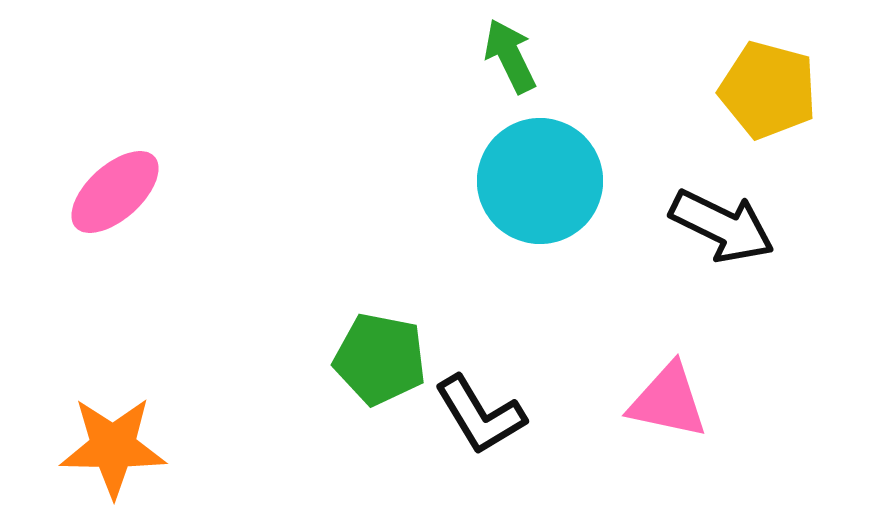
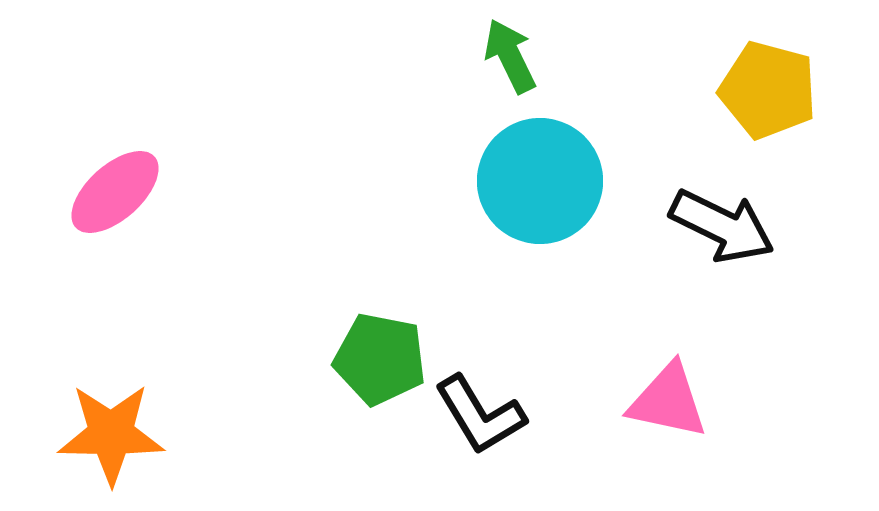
orange star: moved 2 px left, 13 px up
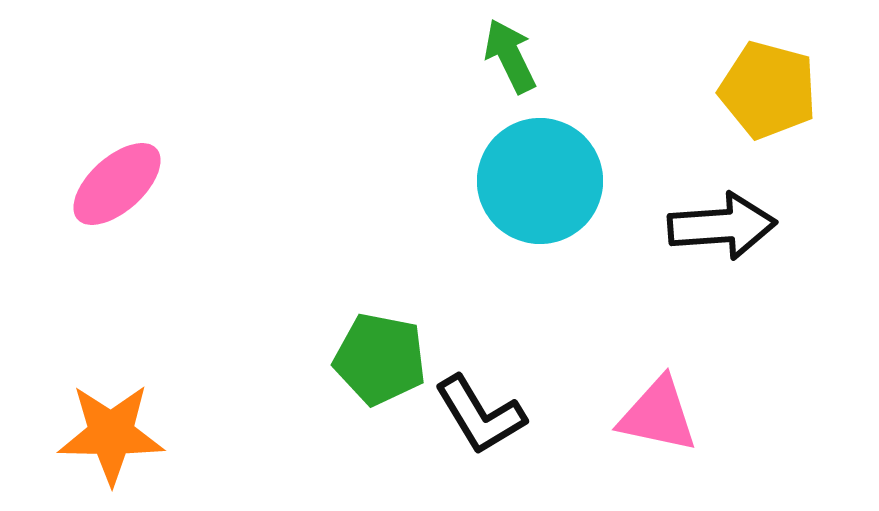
pink ellipse: moved 2 px right, 8 px up
black arrow: rotated 30 degrees counterclockwise
pink triangle: moved 10 px left, 14 px down
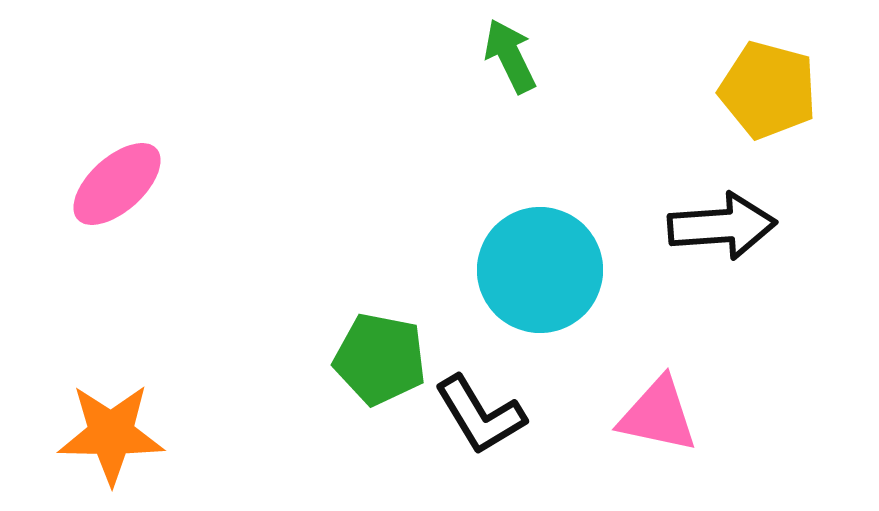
cyan circle: moved 89 px down
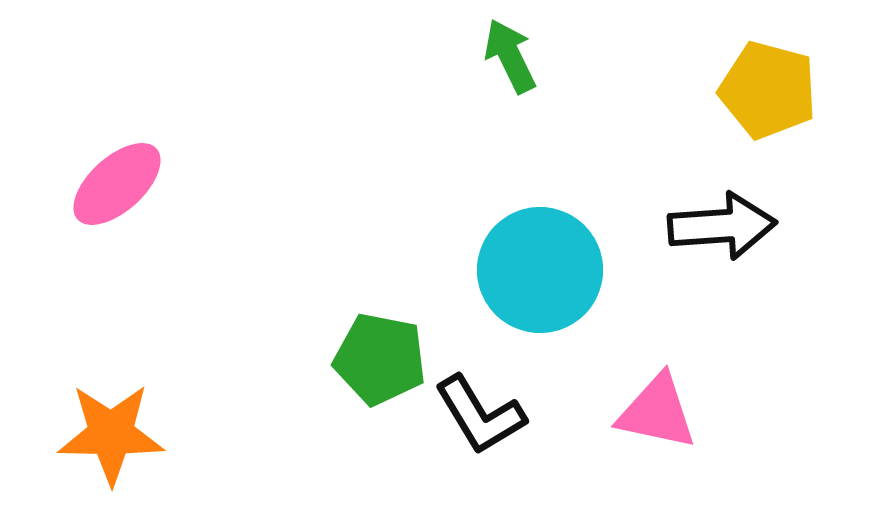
pink triangle: moved 1 px left, 3 px up
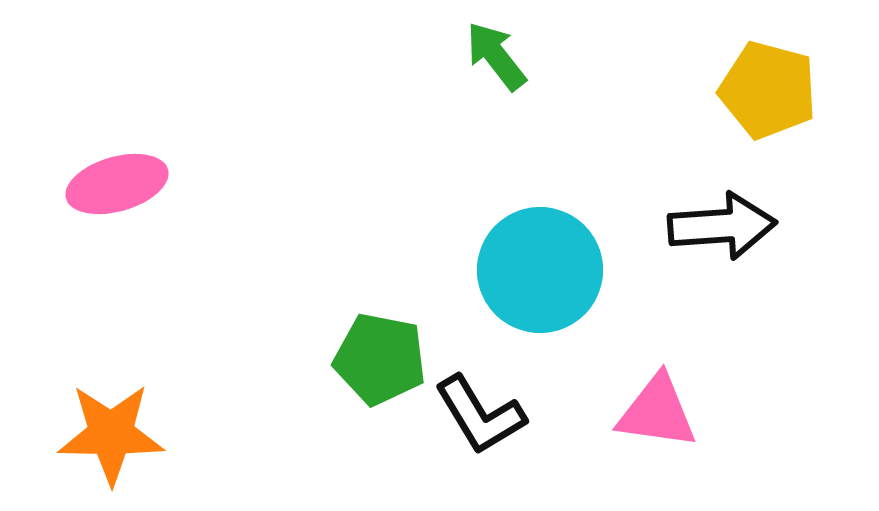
green arrow: moved 14 px left; rotated 12 degrees counterclockwise
pink ellipse: rotated 26 degrees clockwise
pink triangle: rotated 4 degrees counterclockwise
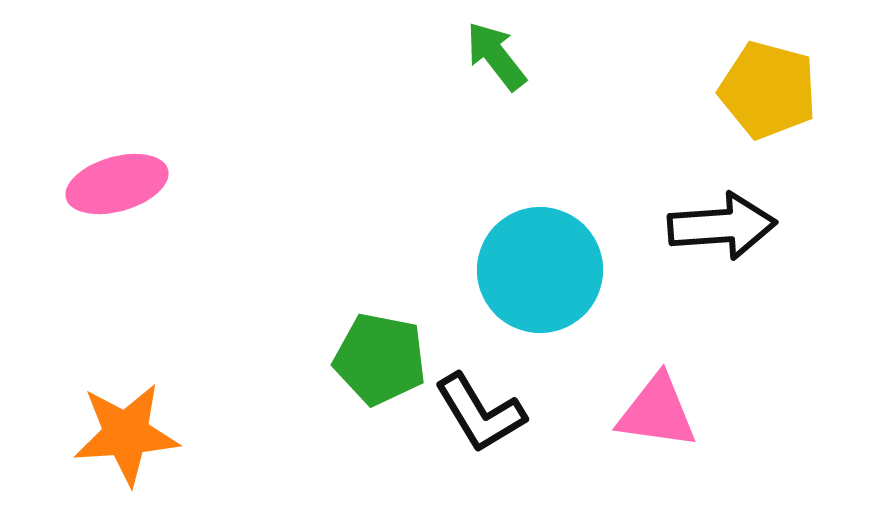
black L-shape: moved 2 px up
orange star: moved 15 px right; rotated 5 degrees counterclockwise
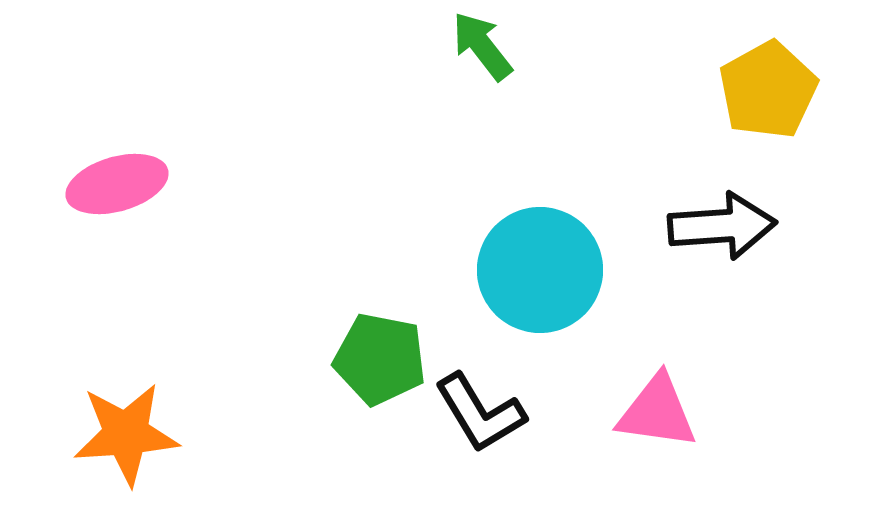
green arrow: moved 14 px left, 10 px up
yellow pentagon: rotated 28 degrees clockwise
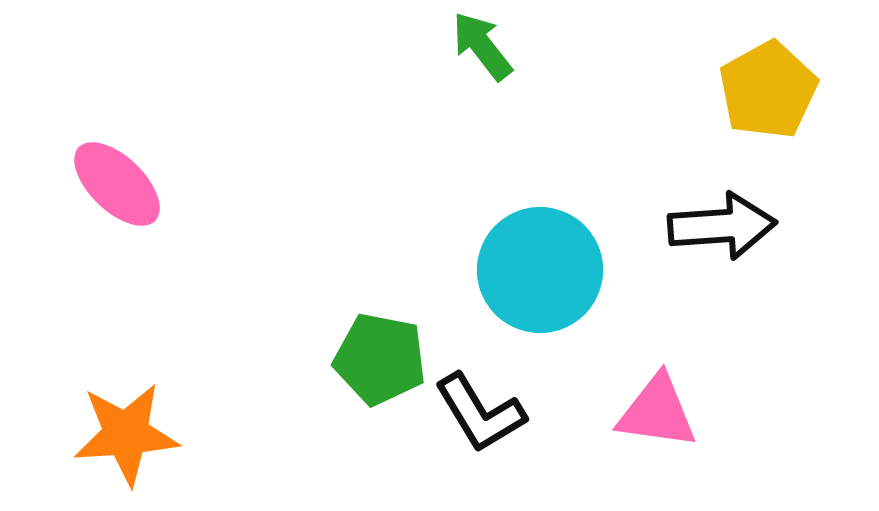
pink ellipse: rotated 60 degrees clockwise
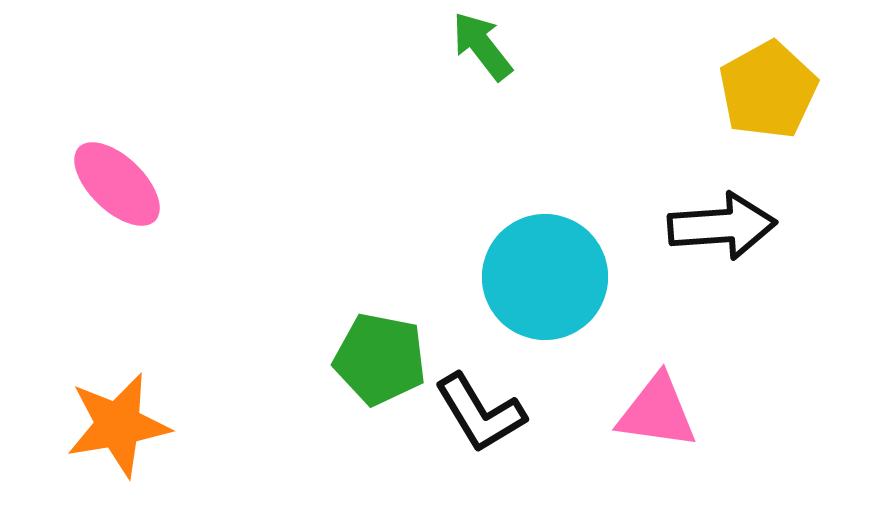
cyan circle: moved 5 px right, 7 px down
orange star: moved 8 px left, 9 px up; rotated 6 degrees counterclockwise
